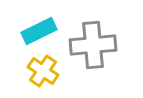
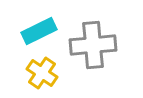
yellow cross: moved 1 px left, 2 px down
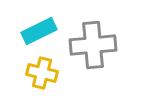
yellow cross: rotated 20 degrees counterclockwise
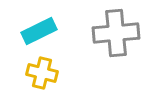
gray cross: moved 23 px right, 12 px up
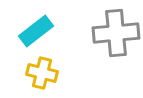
cyan rectangle: moved 3 px left; rotated 12 degrees counterclockwise
